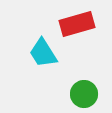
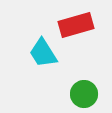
red rectangle: moved 1 px left, 1 px down
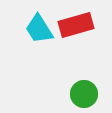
cyan trapezoid: moved 4 px left, 24 px up
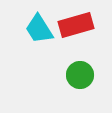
green circle: moved 4 px left, 19 px up
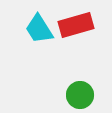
green circle: moved 20 px down
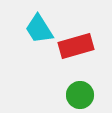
red rectangle: moved 21 px down
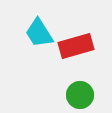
cyan trapezoid: moved 4 px down
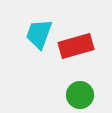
cyan trapezoid: moved 1 px down; rotated 52 degrees clockwise
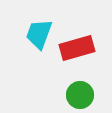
red rectangle: moved 1 px right, 2 px down
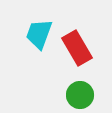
red rectangle: rotated 76 degrees clockwise
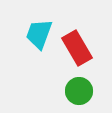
green circle: moved 1 px left, 4 px up
